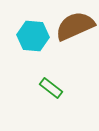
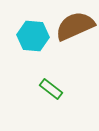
green rectangle: moved 1 px down
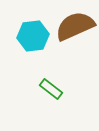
cyan hexagon: rotated 12 degrees counterclockwise
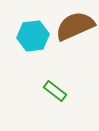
green rectangle: moved 4 px right, 2 px down
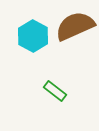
cyan hexagon: rotated 24 degrees counterclockwise
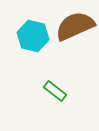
cyan hexagon: rotated 16 degrees counterclockwise
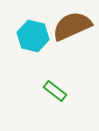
brown semicircle: moved 3 px left
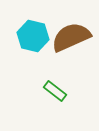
brown semicircle: moved 1 px left, 11 px down
